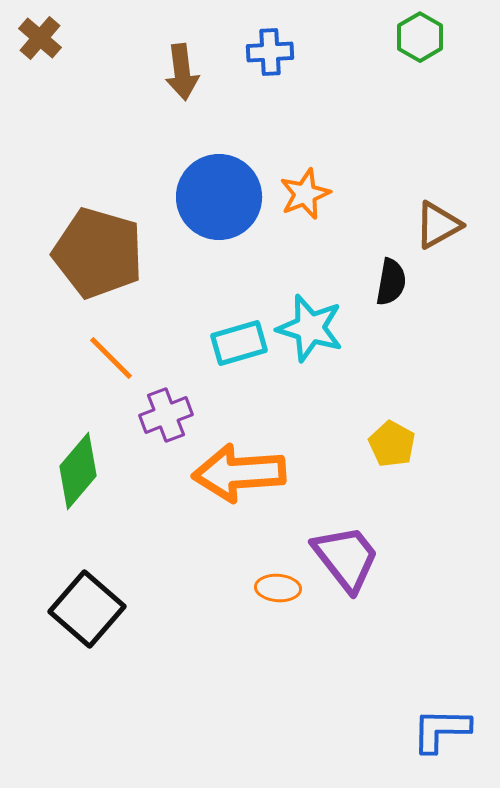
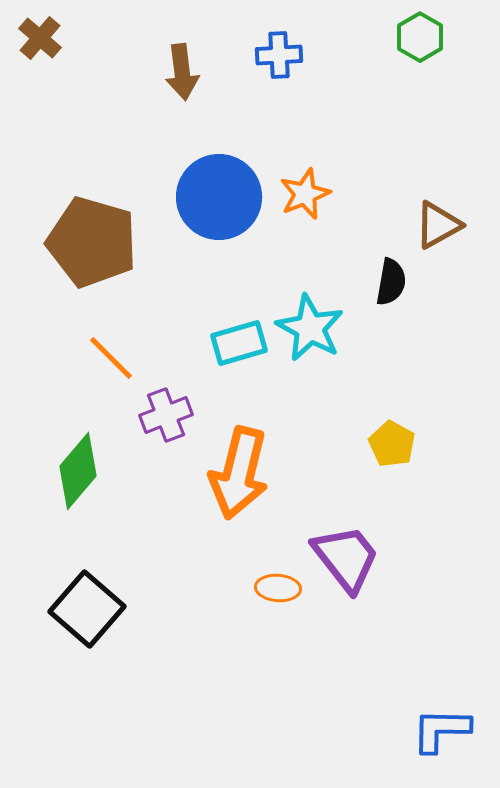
blue cross: moved 9 px right, 3 px down
brown pentagon: moved 6 px left, 11 px up
cyan star: rotated 12 degrees clockwise
orange arrow: rotated 72 degrees counterclockwise
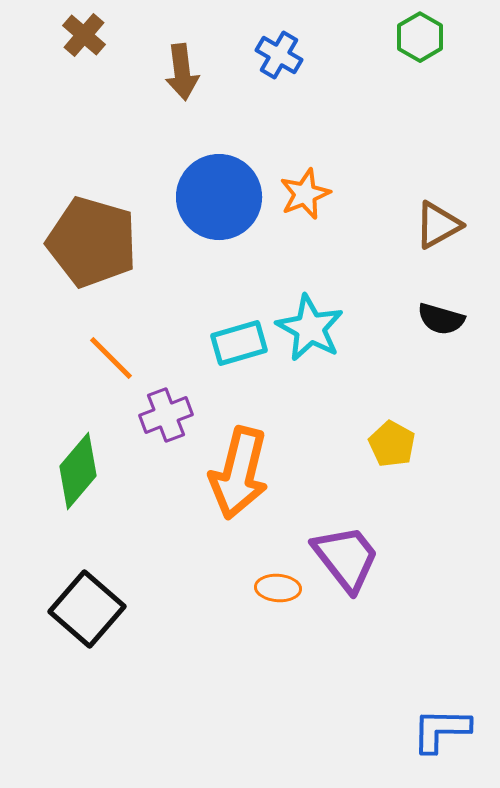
brown cross: moved 44 px right, 3 px up
blue cross: rotated 33 degrees clockwise
black semicircle: moved 50 px right, 37 px down; rotated 96 degrees clockwise
